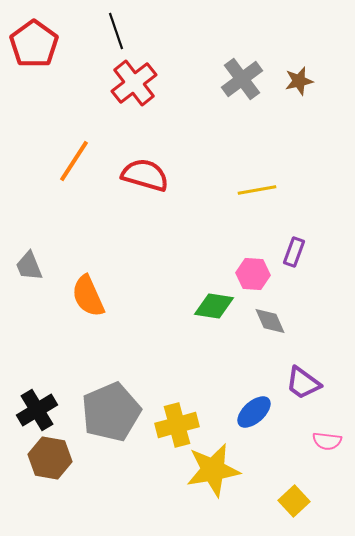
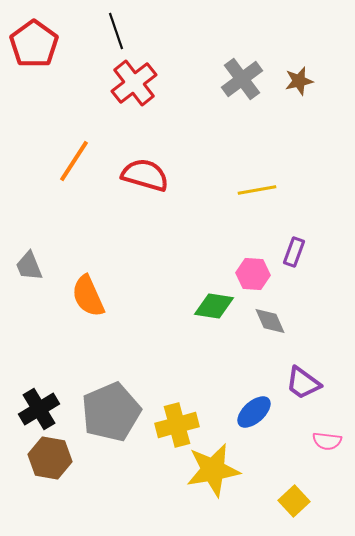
black cross: moved 2 px right, 1 px up
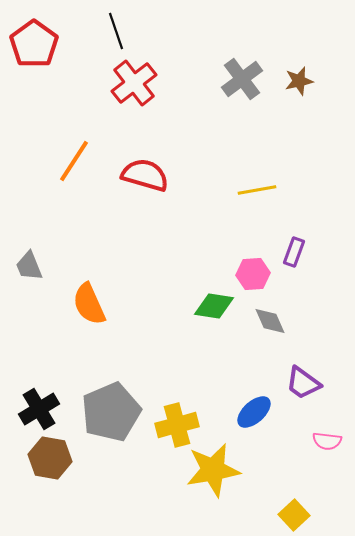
pink hexagon: rotated 8 degrees counterclockwise
orange semicircle: moved 1 px right, 8 px down
yellow square: moved 14 px down
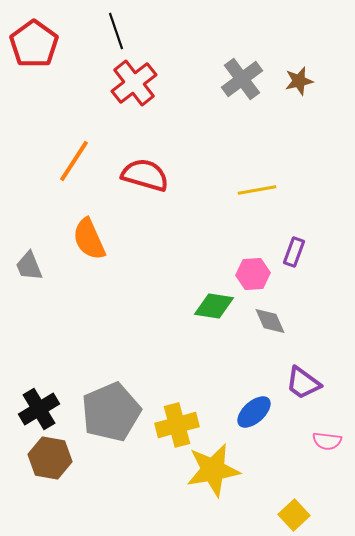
orange semicircle: moved 65 px up
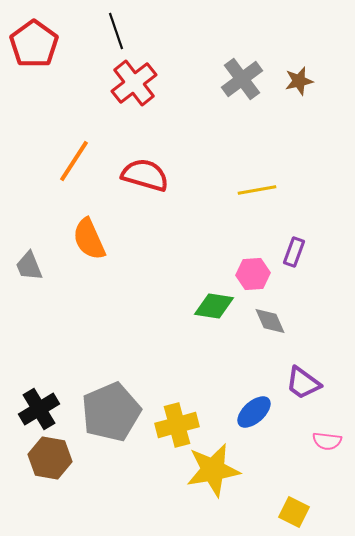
yellow square: moved 3 px up; rotated 20 degrees counterclockwise
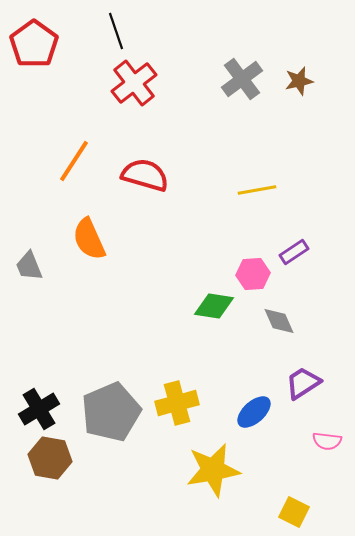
purple rectangle: rotated 36 degrees clockwise
gray diamond: moved 9 px right
purple trapezoid: rotated 111 degrees clockwise
yellow cross: moved 22 px up
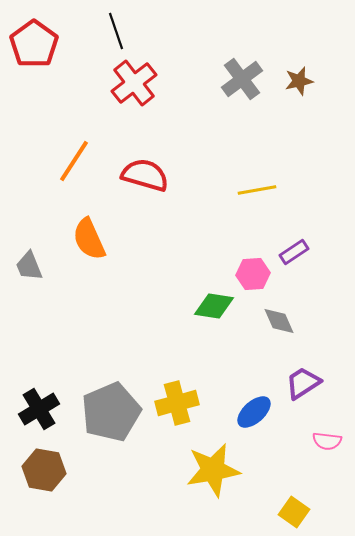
brown hexagon: moved 6 px left, 12 px down
yellow square: rotated 8 degrees clockwise
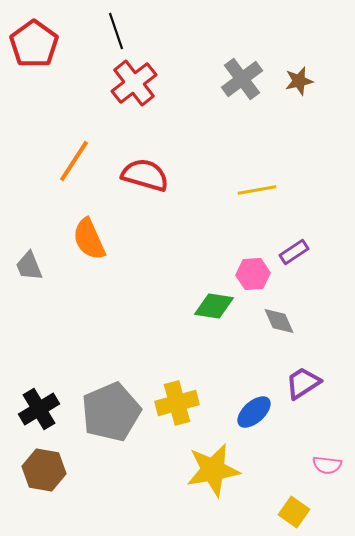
pink semicircle: moved 24 px down
